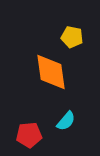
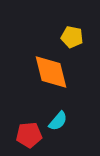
orange diamond: rotated 6 degrees counterclockwise
cyan semicircle: moved 8 px left
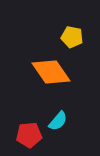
orange diamond: rotated 21 degrees counterclockwise
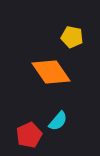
red pentagon: rotated 20 degrees counterclockwise
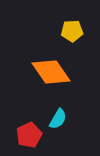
yellow pentagon: moved 6 px up; rotated 15 degrees counterclockwise
cyan semicircle: moved 2 px up; rotated 10 degrees counterclockwise
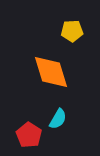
orange diamond: rotated 18 degrees clockwise
red pentagon: rotated 15 degrees counterclockwise
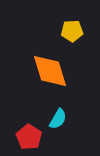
orange diamond: moved 1 px left, 1 px up
red pentagon: moved 2 px down
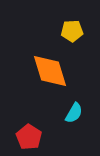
cyan semicircle: moved 16 px right, 6 px up
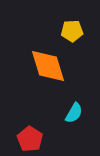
orange diamond: moved 2 px left, 5 px up
red pentagon: moved 1 px right, 2 px down
